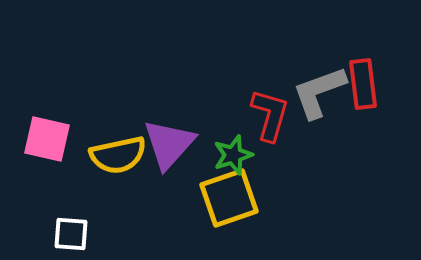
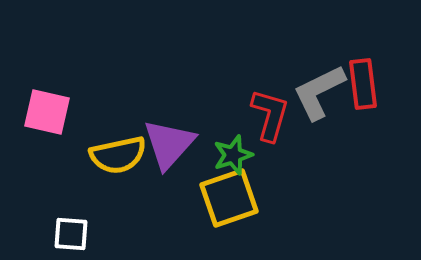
gray L-shape: rotated 6 degrees counterclockwise
pink square: moved 27 px up
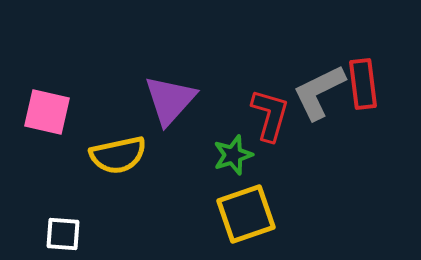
purple triangle: moved 1 px right, 44 px up
yellow square: moved 17 px right, 16 px down
white square: moved 8 px left
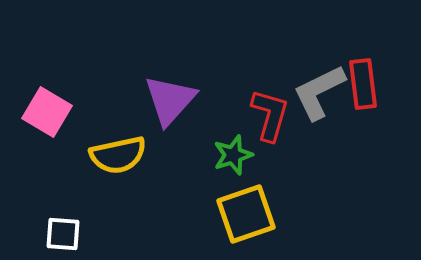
pink square: rotated 18 degrees clockwise
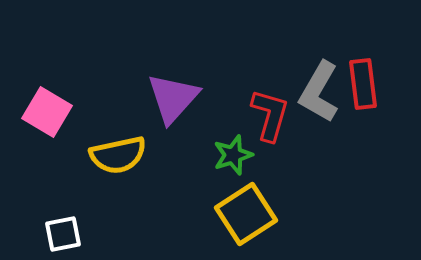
gray L-shape: rotated 34 degrees counterclockwise
purple triangle: moved 3 px right, 2 px up
yellow square: rotated 14 degrees counterclockwise
white square: rotated 15 degrees counterclockwise
